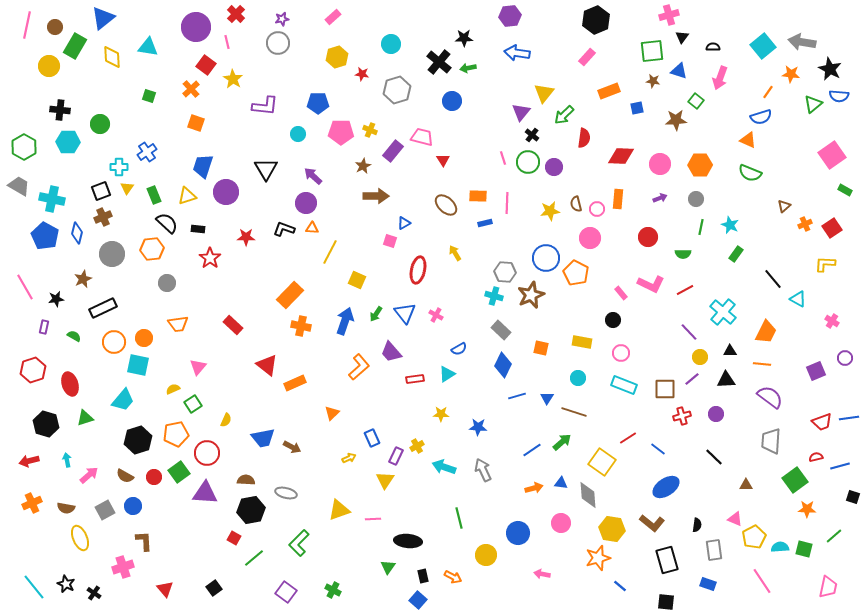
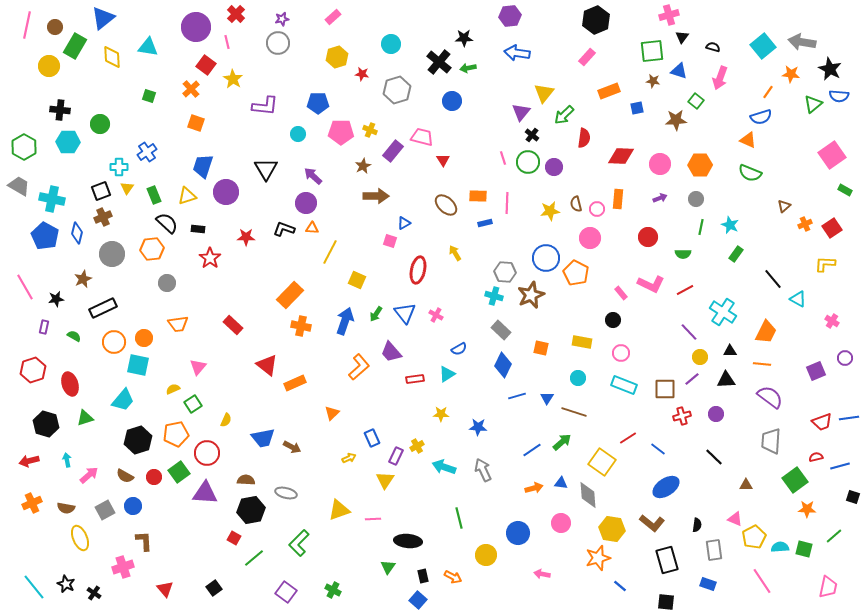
black semicircle at (713, 47): rotated 16 degrees clockwise
cyan cross at (723, 312): rotated 8 degrees counterclockwise
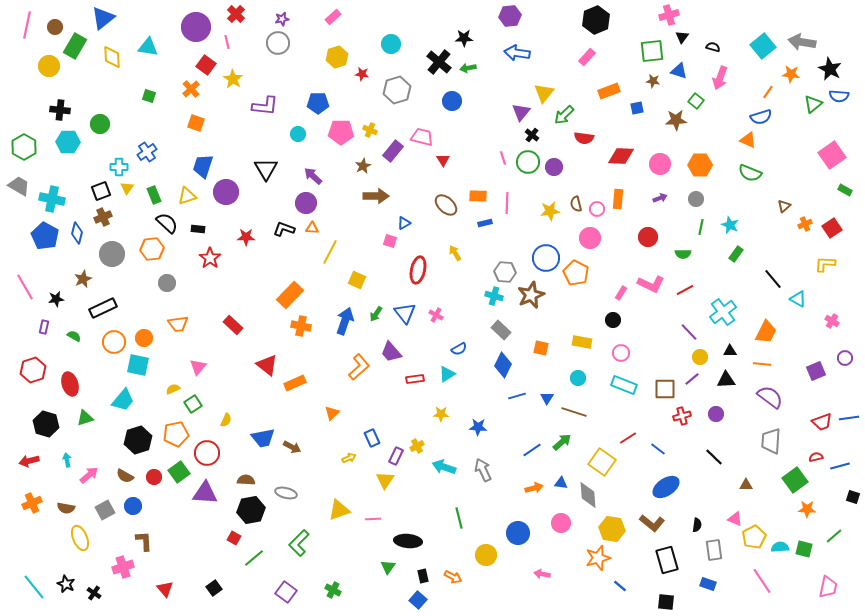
red semicircle at (584, 138): rotated 90 degrees clockwise
pink rectangle at (621, 293): rotated 72 degrees clockwise
cyan cross at (723, 312): rotated 20 degrees clockwise
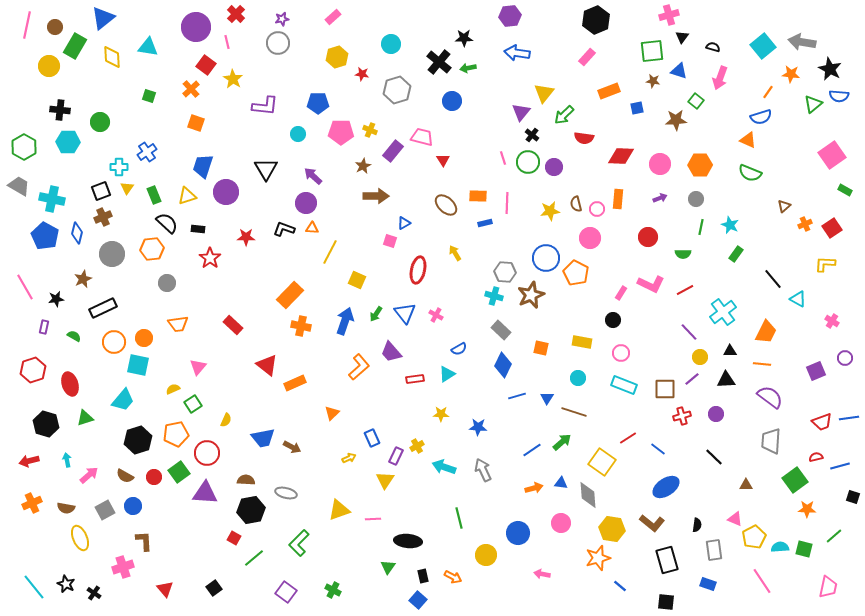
green circle at (100, 124): moved 2 px up
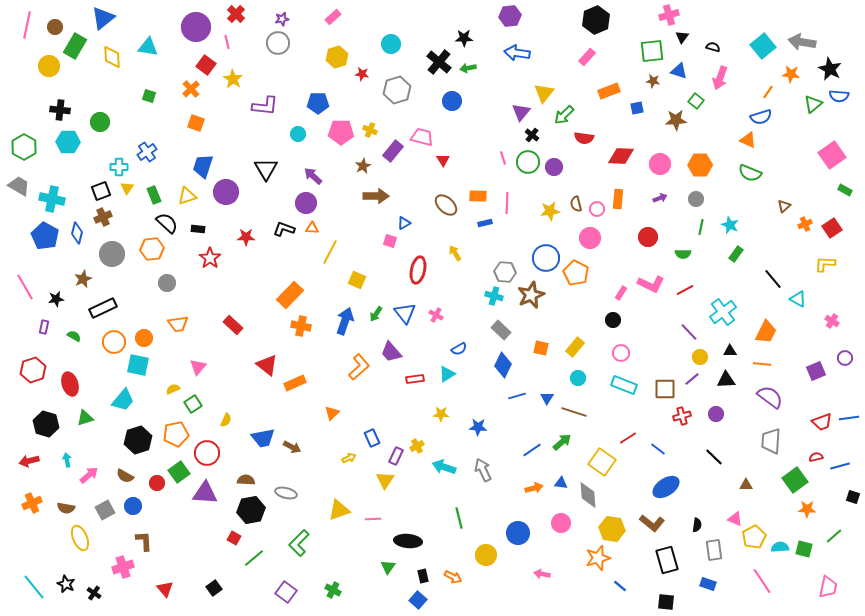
yellow rectangle at (582, 342): moved 7 px left, 5 px down; rotated 60 degrees counterclockwise
red circle at (154, 477): moved 3 px right, 6 px down
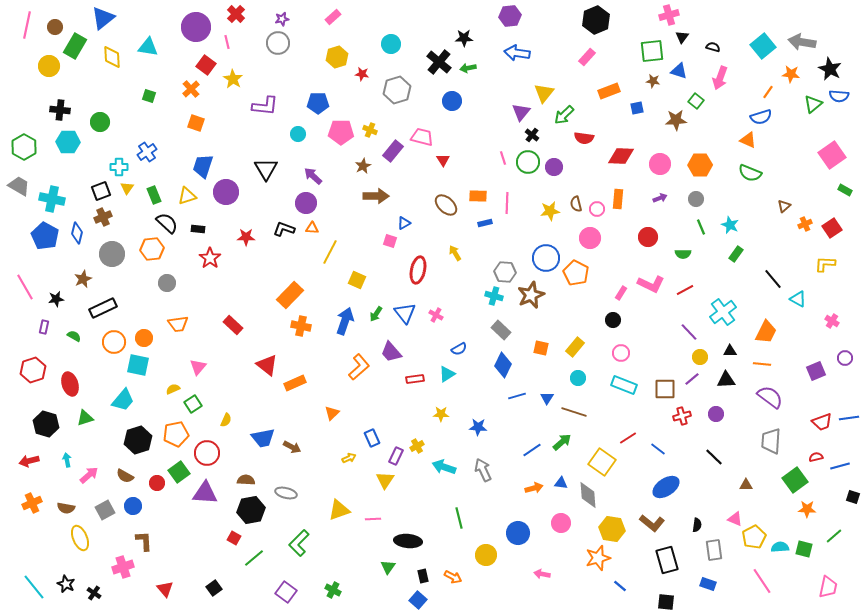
green line at (701, 227): rotated 35 degrees counterclockwise
